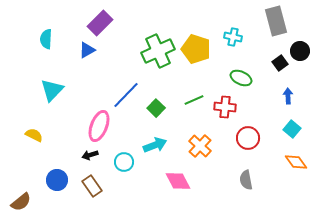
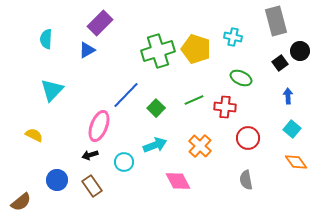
green cross: rotated 8 degrees clockwise
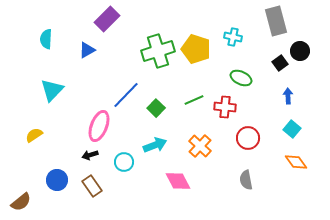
purple rectangle: moved 7 px right, 4 px up
yellow semicircle: rotated 60 degrees counterclockwise
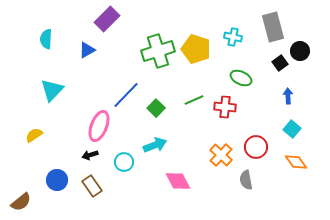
gray rectangle: moved 3 px left, 6 px down
red circle: moved 8 px right, 9 px down
orange cross: moved 21 px right, 9 px down
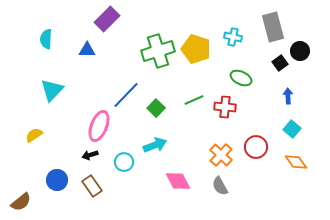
blue triangle: rotated 30 degrees clockwise
gray semicircle: moved 26 px left, 6 px down; rotated 18 degrees counterclockwise
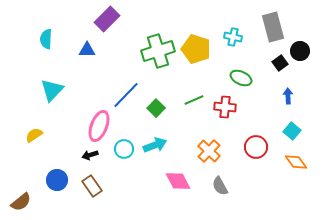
cyan square: moved 2 px down
orange cross: moved 12 px left, 4 px up
cyan circle: moved 13 px up
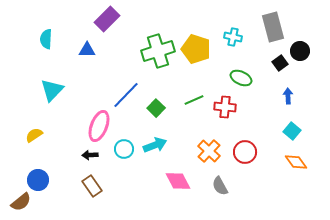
red circle: moved 11 px left, 5 px down
black arrow: rotated 14 degrees clockwise
blue circle: moved 19 px left
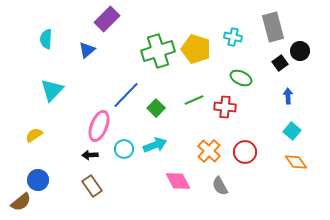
blue triangle: rotated 42 degrees counterclockwise
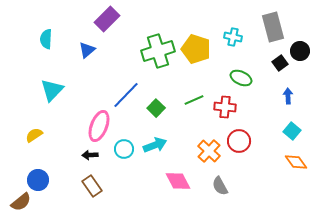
red circle: moved 6 px left, 11 px up
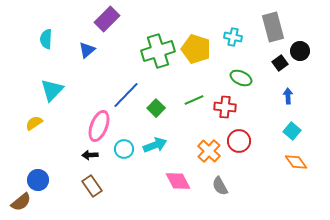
yellow semicircle: moved 12 px up
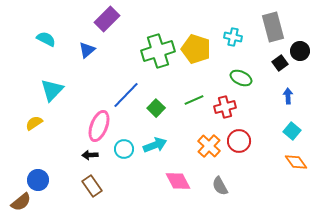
cyan semicircle: rotated 114 degrees clockwise
red cross: rotated 20 degrees counterclockwise
orange cross: moved 5 px up
